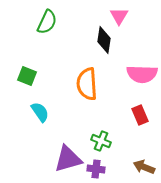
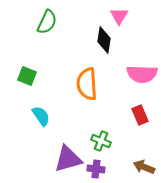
cyan semicircle: moved 1 px right, 4 px down
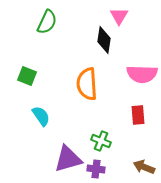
red rectangle: moved 2 px left; rotated 18 degrees clockwise
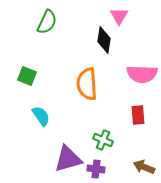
green cross: moved 2 px right, 1 px up
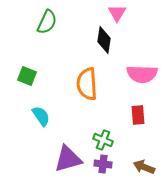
pink triangle: moved 2 px left, 3 px up
purple cross: moved 7 px right, 5 px up
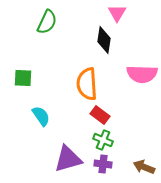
green square: moved 4 px left, 2 px down; rotated 18 degrees counterclockwise
red rectangle: moved 38 px left; rotated 48 degrees counterclockwise
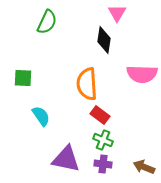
purple triangle: moved 2 px left; rotated 28 degrees clockwise
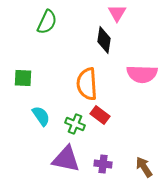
green cross: moved 28 px left, 16 px up
brown arrow: rotated 35 degrees clockwise
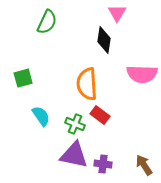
green square: rotated 18 degrees counterclockwise
purple triangle: moved 8 px right, 4 px up
brown arrow: moved 2 px up
